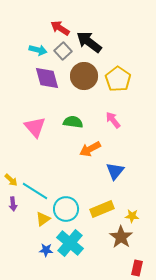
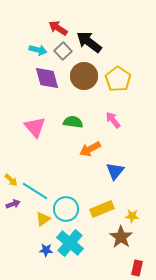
red arrow: moved 2 px left
purple arrow: rotated 104 degrees counterclockwise
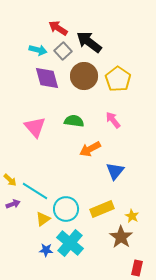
green semicircle: moved 1 px right, 1 px up
yellow arrow: moved 1 px left
yellow star: rotated 24 degrees clockwise
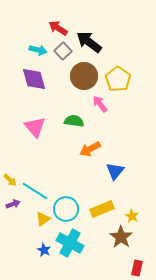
purple diamond: moved 13 px left, 1 px down
pink arrow: moved 13 px left, 16 px up
cyan cross: rotated 12 degrees counterclockwise
blue star: moved 2 px left; rotated 24 degrees clockwise
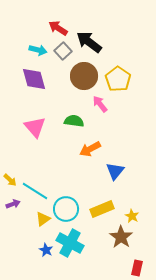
blue star: moved 2 px right
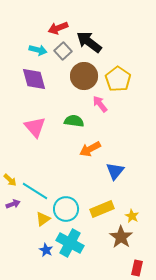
red arrow: rotated 54 degrees counterclockwise
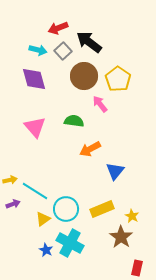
yellow arrow: rotated 56 degrees counterclockwise
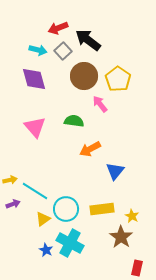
black arrow: moved 1 px left, 2 px up
yellow rectangle: rotated 15 degrees clockwise
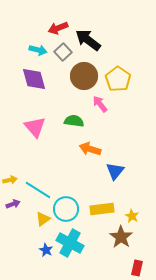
gray square: moved 1 px down
orange arrow: rotated 45 degrees clockwise
cyan line: moved 3 px right, 1 px up
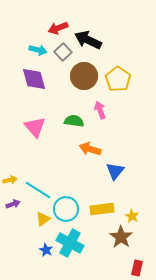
black arrow: rotated 12 degrees counterclockwise
pink arrow: moved 6 px down; rotated 18 degrees clockwise
